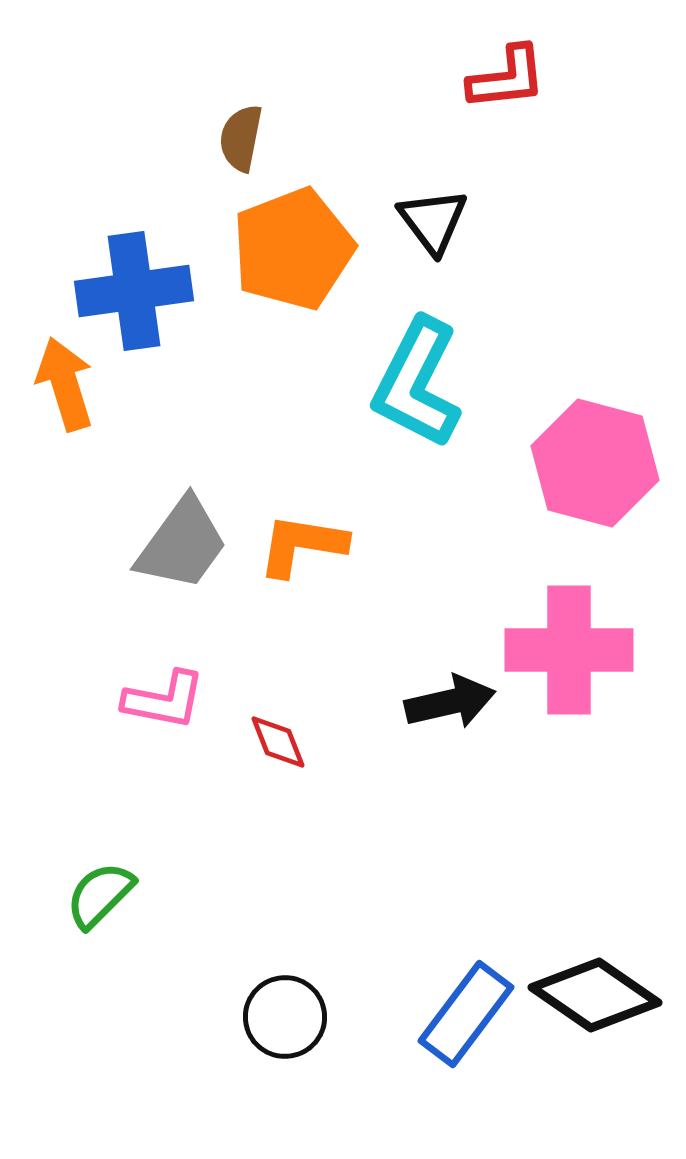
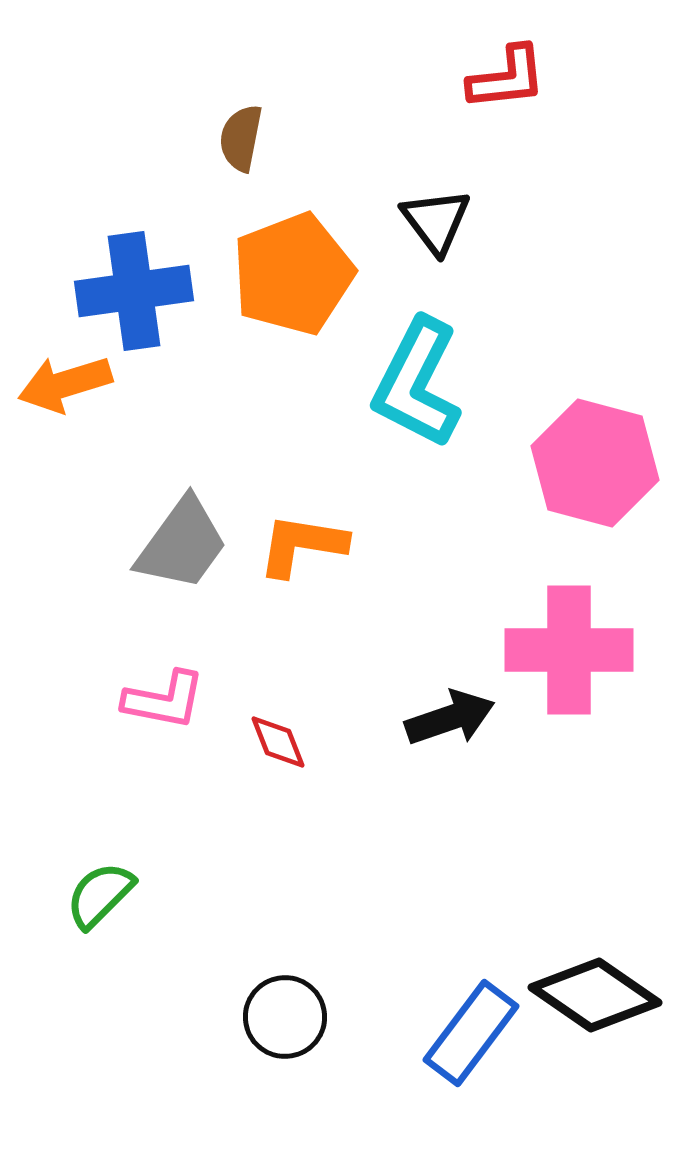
black triangle: moved 3 px right
orange pentagon: moved 25 px down
orange arrow: rotated 90 degrees counterclockwise
black arrow: moved 16 px down; rotated 6 degrees counterclockwise
blue rectangle: moved 5 px right, 19 px down
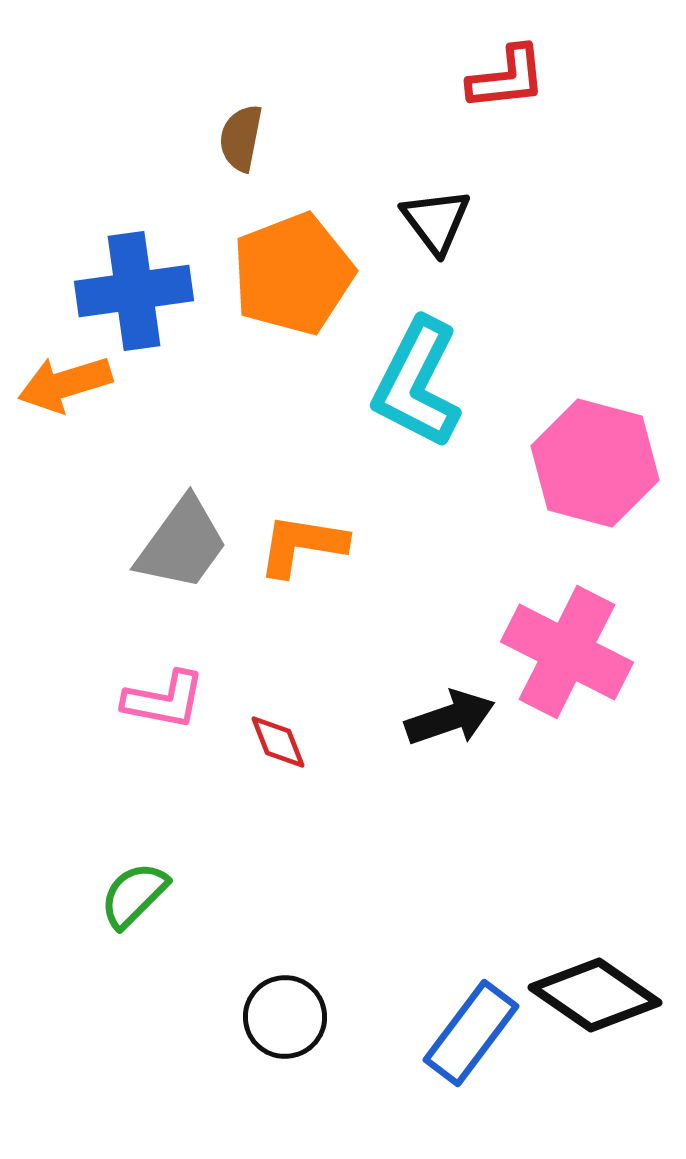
pink cross: moved 2 px left, 2 px down; rotated 27 degrees clockwise
green semicircle: moved 34 px right
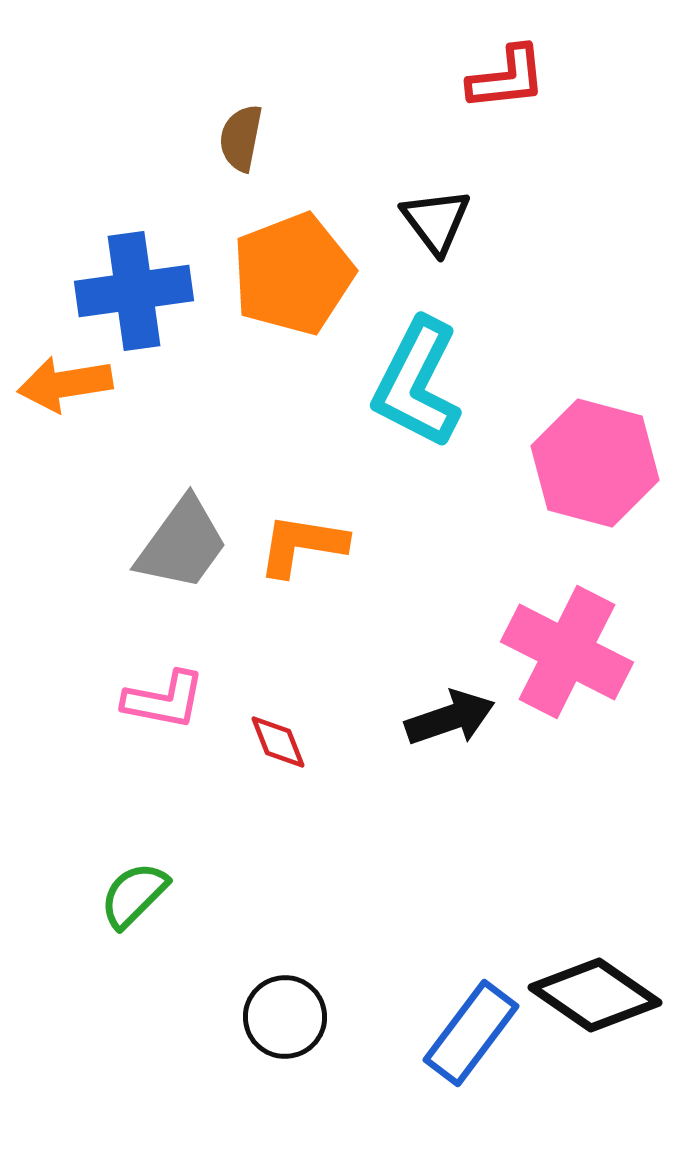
orange arrow: rotated 8 degrees clockwise
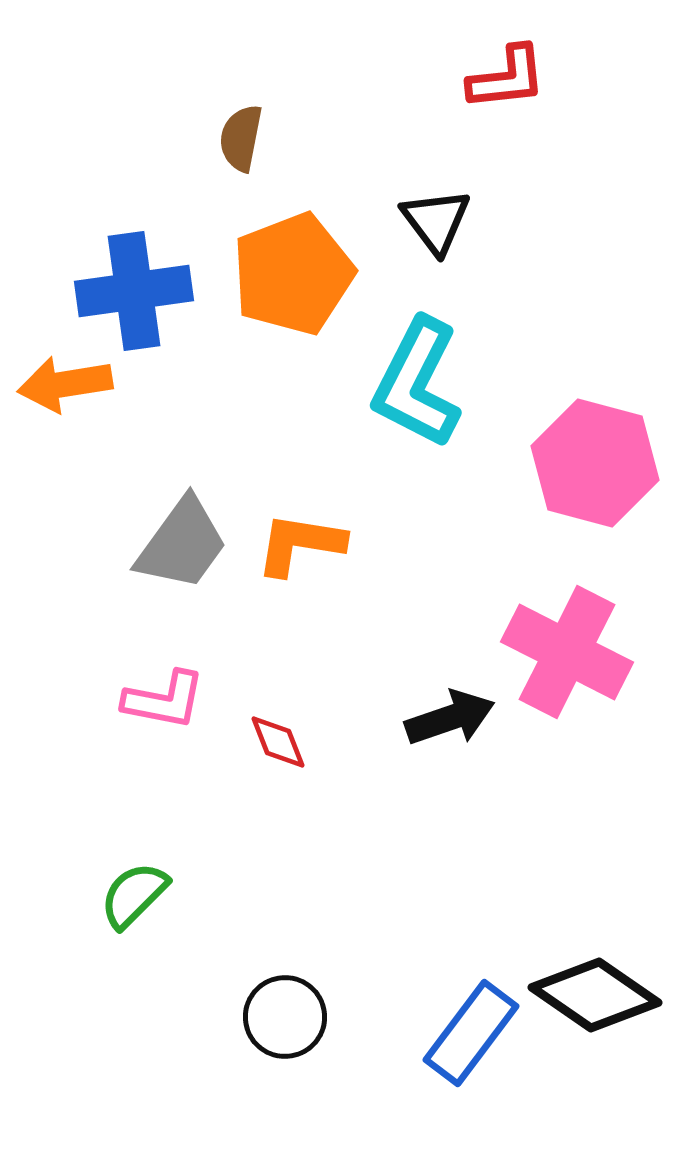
orange L-shape: moved 2 px left, 1 px up
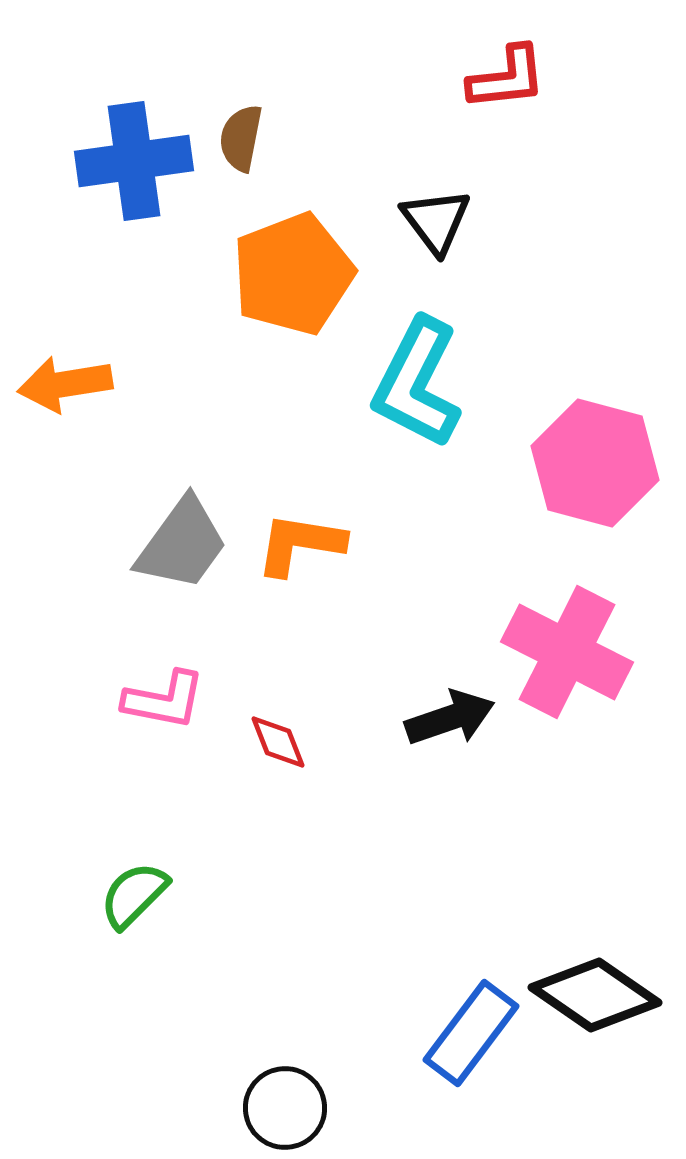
blue cross: moved 130 px up
black circle: moved 91 px down
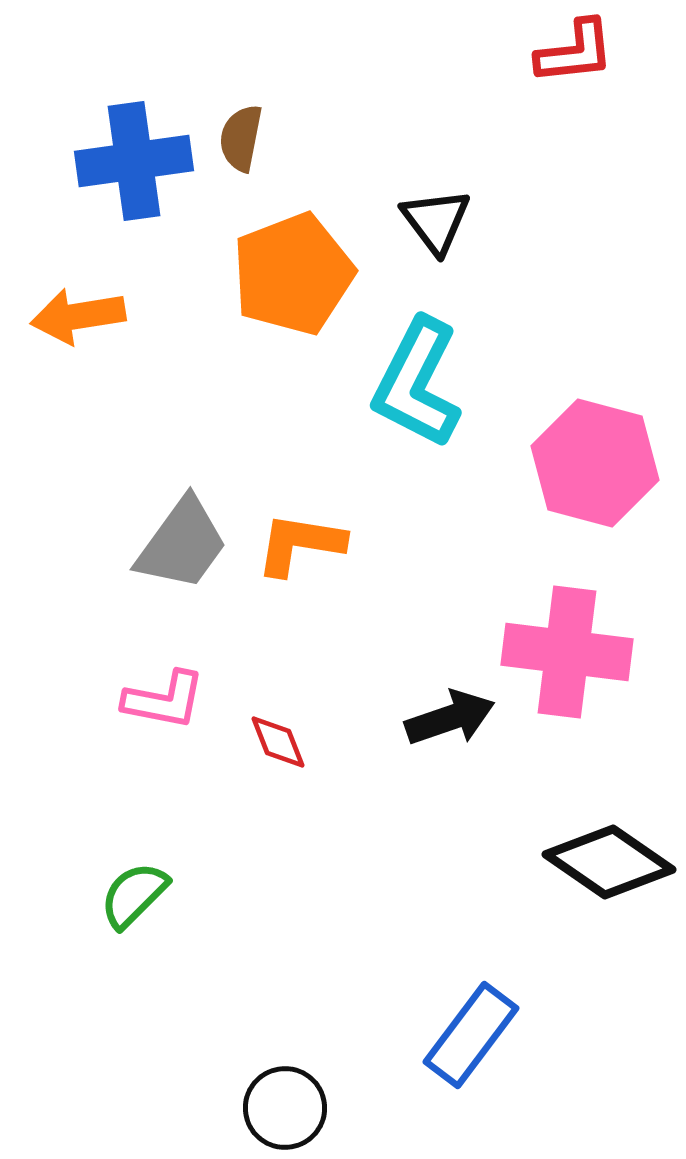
red L-shape: moved 68 px right, 26 px up
orange arrow: moved 13 px right, 68 px up
pink cross: rotated 20 degrees counterclockwise
black diamond: moved 14 px right, 133 px up
blue rectangle: moved 2 px down
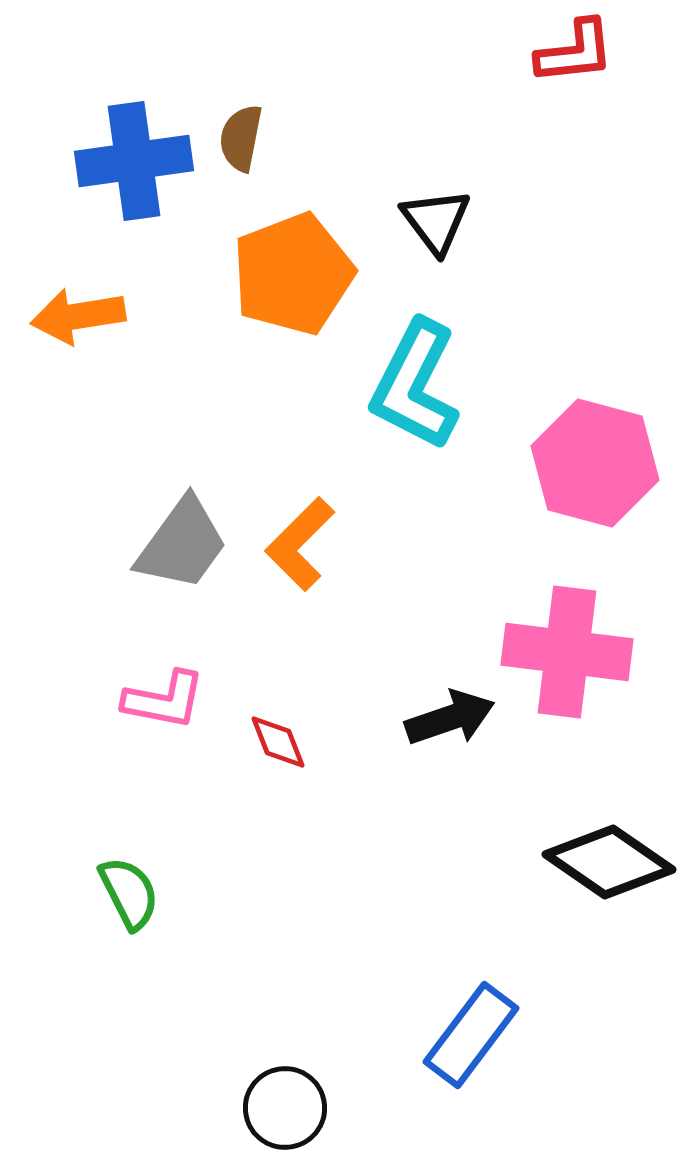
cyan L-shape: moved 2 px left, 2 px down
orange L-shape: rotated 54 degrees counterclockwise
green semicircle: moved 5 px left, 2 px up; rotated 108 degrees clockwise
